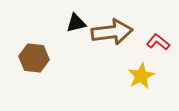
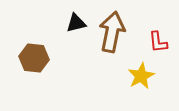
brown arrow: rotated 72 degrees counterclockwise
red L-shape: rotated 135 degrees counterclockwise
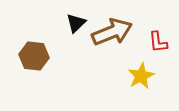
black triangle: rotated 30 degrees counterclockwise
brown arrow: rotated 57 degrees clockwise
brown hexagon: moved 2 px up
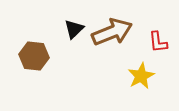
black triangle: moved 2 px left, 6 px down
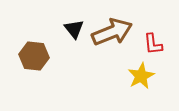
black triangle: rotated 25 degrees counterclockwise
red L-shape: moved 5 px left, 2 px down
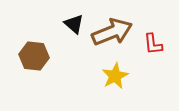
black triangle: moved 5 px up; rotated 10 degrees counterclockwise
yellow star: moved 26 px left
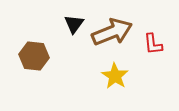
black triangle: rotated 25 degrees clockwise
yellow star: rotated 12 degrees counterclockwise
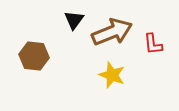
black triangle: moved 4 px up
yellow star: moved 3 px left, 1 px up; rotated 12 degrees counterclockwise
